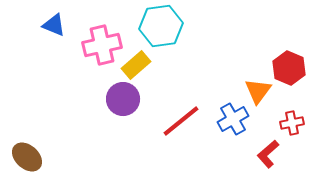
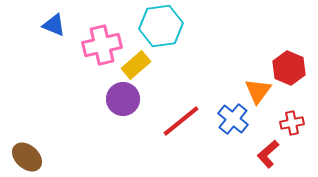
blue cross: rotated 20 degrees counterclockwise
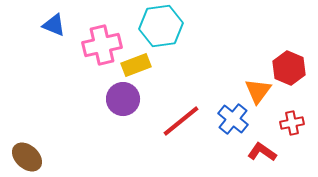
yellow rectangle: rotated 20 degrees clockwise
red L-shape: moved 6 px left, 2 px up; rotated 76 degrees clockwise
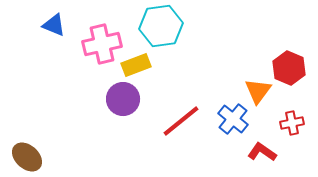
pink cross: moved 1 px up
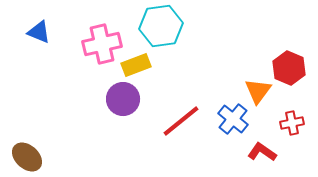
blue triangle: moved 15 px left, 7 px down
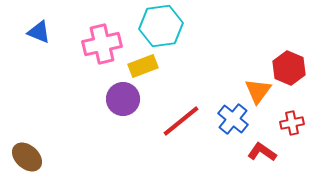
yellow rectangle: moved 7 px right, 1 px down
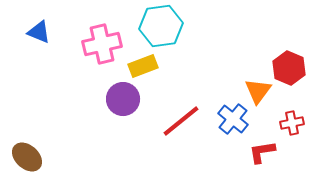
red L-shape: rotated 44 degrees counterclockwise
